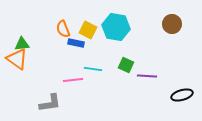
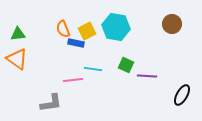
yellow square: moved 1 px left, 1 px down; rotated 36 degrees clockwise
green triangle: moved 4 px left, 10 px up
black ellipse: rotated 45 degrees counterclockwise
gray L-shape: moved 1 px right
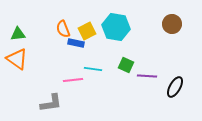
black ellipse: moved 7 px left, 8 px up
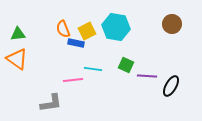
black ellipse: moved 4 px left, 1 px up
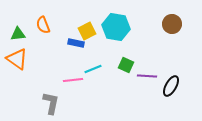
orange semicircle: moved 20 px left, 4 px up
cyan line: rotated 30 degrees counterclockwise
gray L-shape: rotated 70 degrees counterclockwise
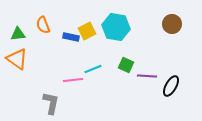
blue rectangle: moved 5 px left, 6 px up
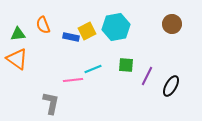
cyan hexagon: rotated 20 degrees counterclockwise
green square: rotated 21 degrees counterclockwise
purple line: rotated 66 degrees counterclockwise
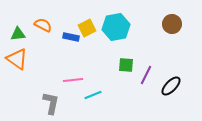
orange semicircle: rotated 138 degrees clockwise
yellow square: moved 3 px up
cyan line: moved 26 px down
purple line: moved 1 px left, 1 px up
black ellipse: rotated 15 degrees clockwise
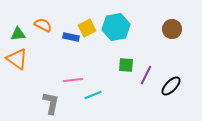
brown circle: moved 5 px down
